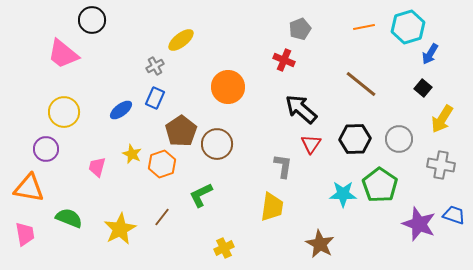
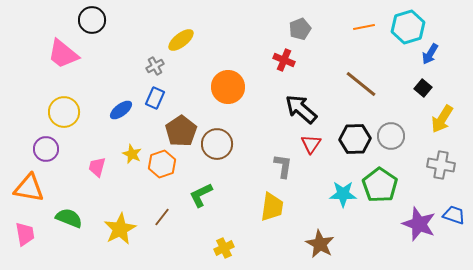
gray circle at (399, 139): moved 8 px left, 3 px up
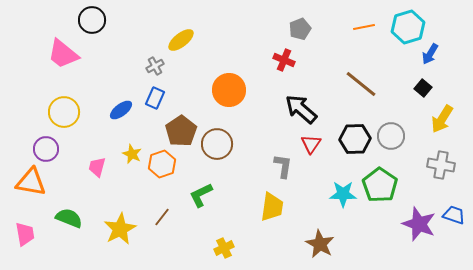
orange circle at (228, 87): moved 1 px right, 3 px down
orange triangle at (29, 188): moved 2 px right, 6 px up
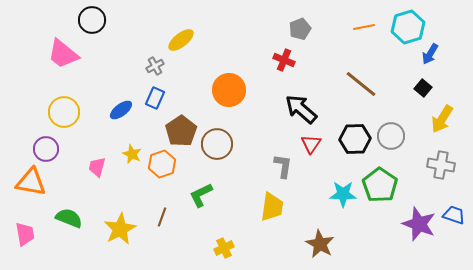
brown line at (162, 217): rotated 18 degrees counterclockwise
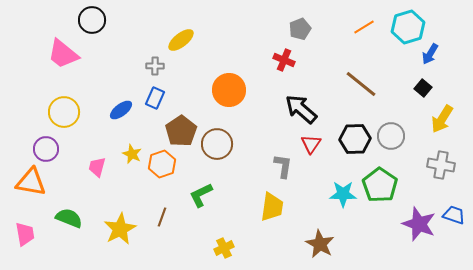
orange line at (364, 27): rotated 20 degrees counterclockwise
gray cross at (155, 66): rotated 30 degrees clockwise
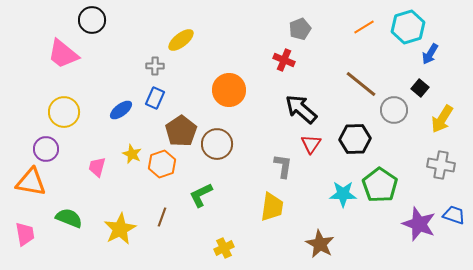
black square at (423, 88): moved 3 px left
gray circle at (391, 136): moved 3 px right, 26 px up
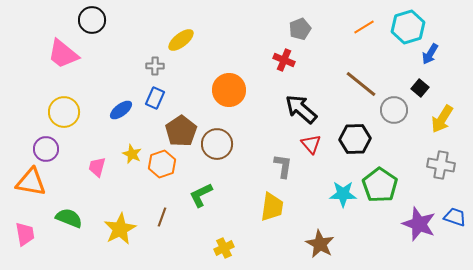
red triangle at (311, 144): rotated 15 degrees counterclockwise
blue trapezoid at (454, 215): moved 1 px right, 2 px down
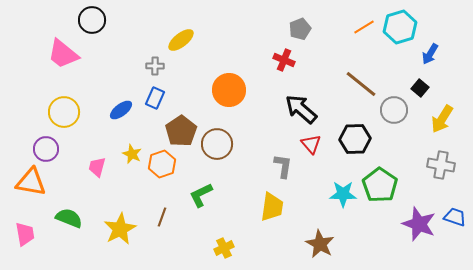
cyan hexagon at (408, 27): moved 8 px left
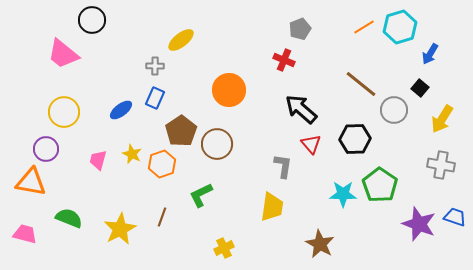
pink trapezoid at (97, 167): moved 1 px right, 7 px up
pink trapezoid at (25, 234): rotated 65 degrees counterclockwise
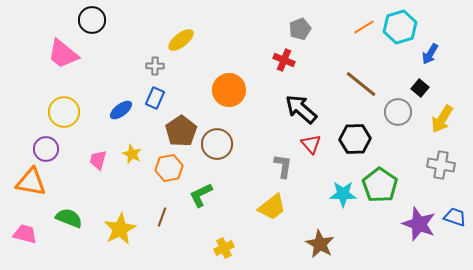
gray circle at (394, 110): moved 4 px right, 2 px down
orange hexagon at (162, 164): moved 7 px right, 4 px down; rotated 8 degrees clockwise
yellow trapezoid at (272, 207): rotated 44 degrees clockwise
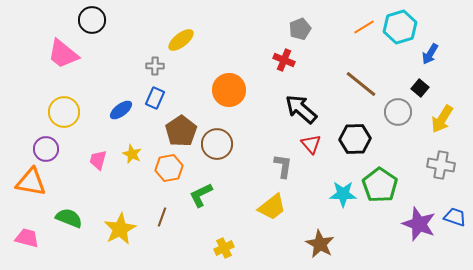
pink trapezoid at (25, 234): moved 2 px right, 4 px down
